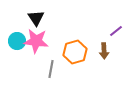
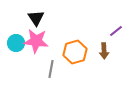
cyan circle: moved 1 px left, 2 px down
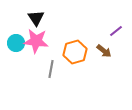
brown arrow: rotated 49 degrees counterclockwise
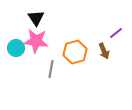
purple line: moved 2 px down
cyan circle: moved 5 px down
brown arrow: rotated 28 degrees clockwise
